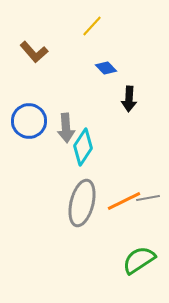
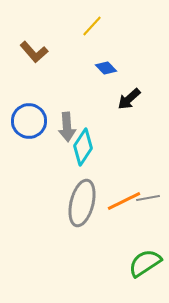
black arrow: rotated 45 degrees clockwise
gray arrow: moved 1 px right, 1 px up
green semicircle: moved 6 px right, 3 px down
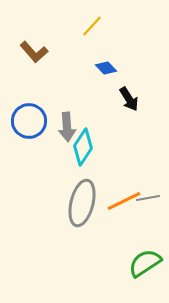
black arrow: rotated 80 degrees counterclockwise
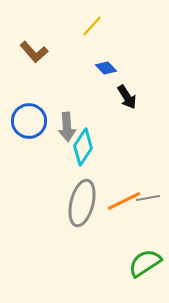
black arrow: moved 2 px left, 2 px up
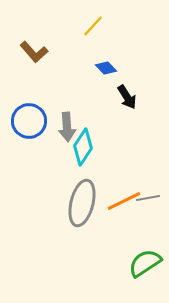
yellow line: moved 1 px right
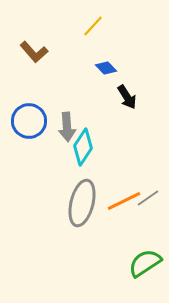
gray line: rotated 25 degrees counterclockwise
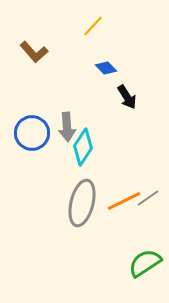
blue circle: moved 3 px right, 12 px down
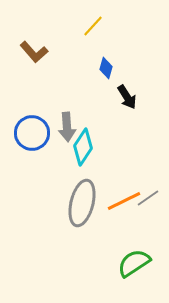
blue diamond: rotated 60 degrees clockwise
green semicircle: moved 11 px left
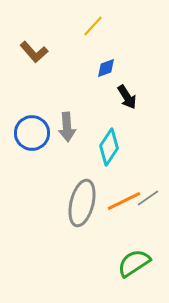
blue diamond: rotated 55 degrees clockwise
cyan diamond: moved 26 px right
